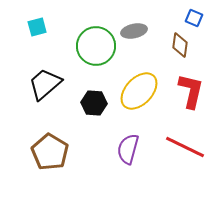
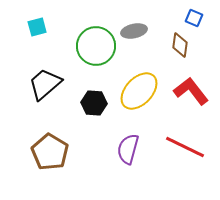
red L-shape: rotated 51 degrees counterclockwise
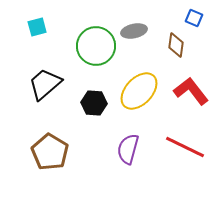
brown diamond: moved 4 px left
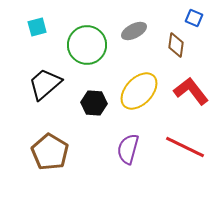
gray ellipse: rotated 15 degrees counterclockwise
green circle: moved 9 px left, 1 px up
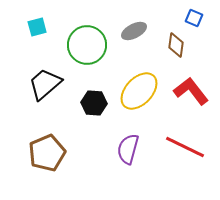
brown pentagon: moved 3 px left, 1 px down; rotated 18 degrees clockwise
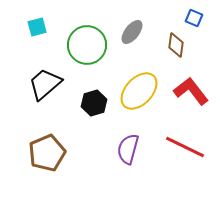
gray ellipse: moved 2 px left, 1 px down; rotated 25 degrees counterclockwise
black hexagon: rotated 20 degrees counterclockwise
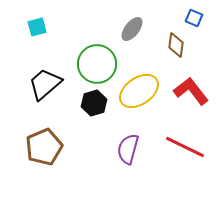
gray ellipse: moved 3 px up
green circle: moved 10 px right, 19 px down
yellow ellipse: rotated 12 degrees clockwise
brown pentagon: moved 3 px left, 6 px up
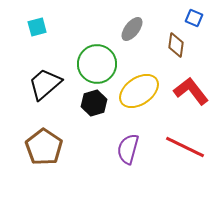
brown pentagon: rotated 15 degrees counterclockwise
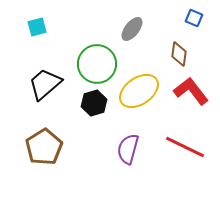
brown diamond: moved 3 px right, 9 px down
brown pentagon: rotated 6 degrees clockwise
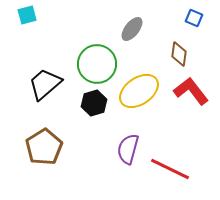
cyan square: moved 10 px left, 12 px up
red line: moved 15 px left, 22 px down
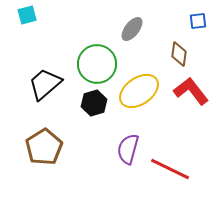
blue square: moved 4 px right, 3 px down; rotated 30 degrees counterclockwise
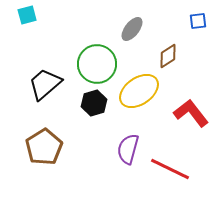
brown diamond: moved 11 px left, 2 px down; rotated 50 degrees clockwise
red L-shape: moved 22 px down
